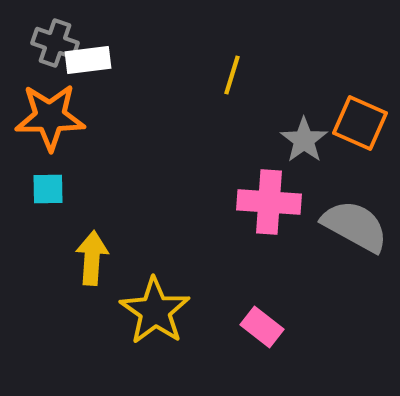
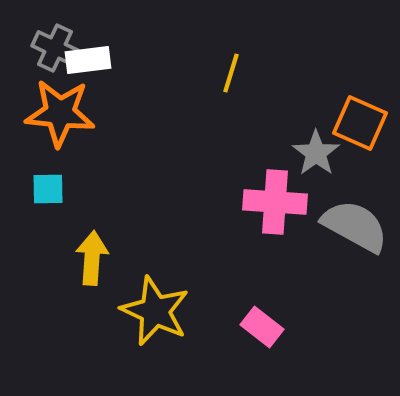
gray cross: moved 5 px down; rotated 6 degrees clockwise
yellow line: moved 1 px left, 2 px up
orange star: moved 10 px right, 4 px up; rotated 6 degrees clockwise
gray star: moved 12 px right, 13 px down
pink cross: moved 6 px right
yellow star: rotated 10 degrees counterclockwise
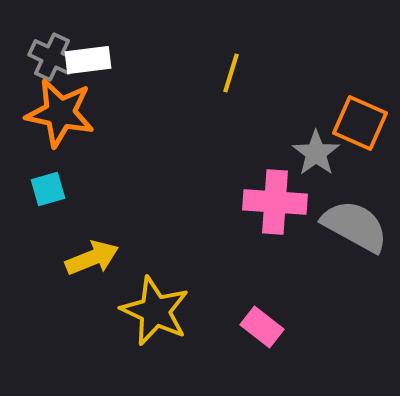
gray cross: moved 3 px left, 9 px down
orange star: rotated 6 degrees clockwise
cyan square: rotated 15 degrees counterclockwise
yellow arrow: rotated 64 degrees clockwise
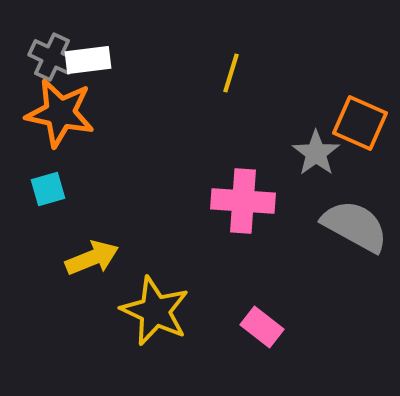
pink cross: moved 32 px left, 1 px up
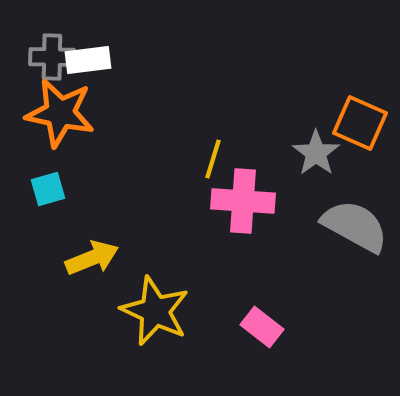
gray cross: rotated 24 degrees counterclockwise
yellow line: moved 18 px left, 86 px down
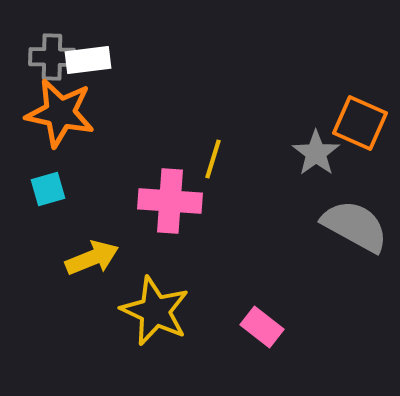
pink cross: moved 73 px left
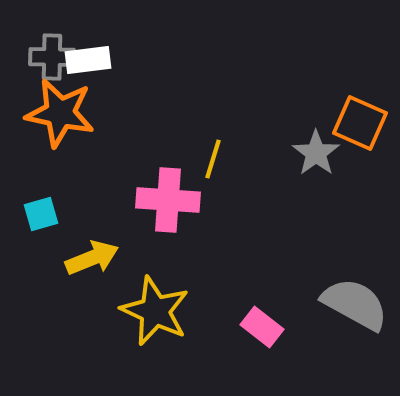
cyan square: moved 7 px left, 25 px down
pink cross: moved 2 px left, 1 px up
gray semicircle: moved 78 px down
